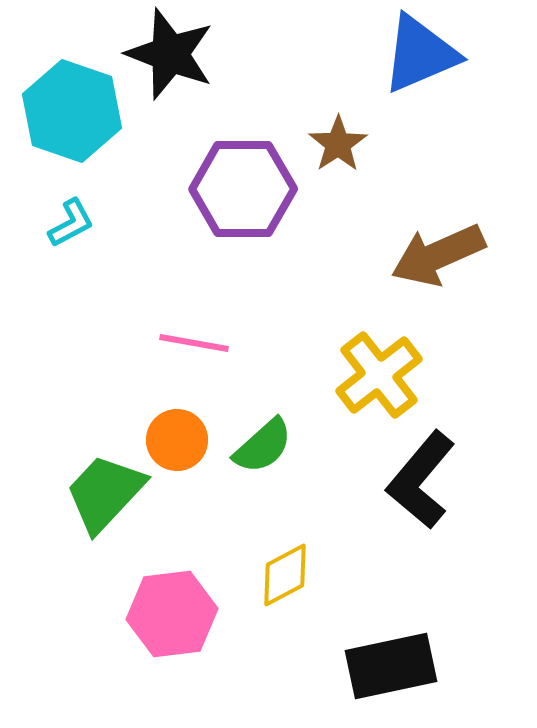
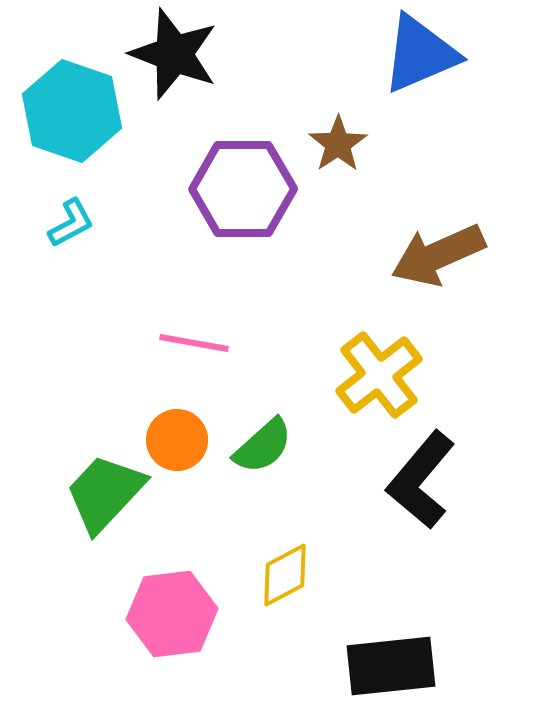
black star: moved 4 px right
black rectangle: rotated 6 degrees clockwise
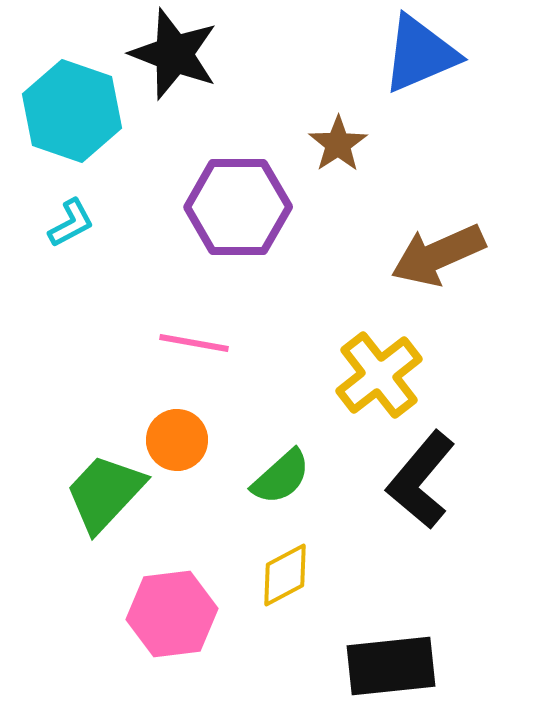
purple hexagon: moved 5 px left, 18 px down
green semicircle: moved 18 px right, 31 px down
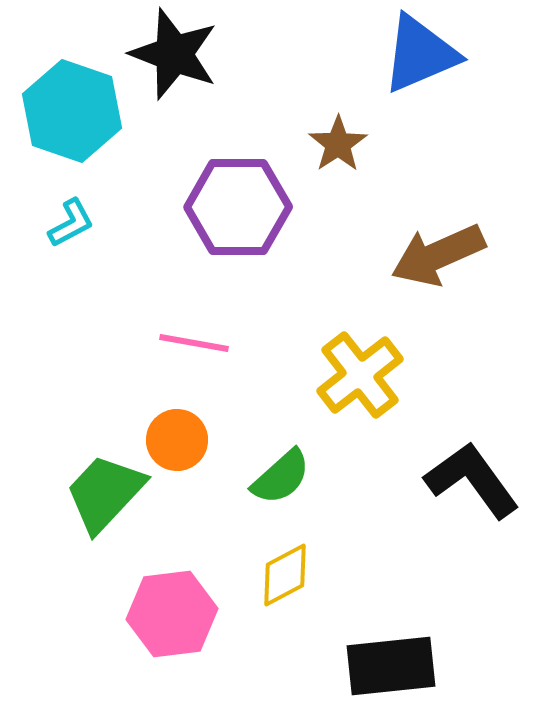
yellow cross: moved 19 px left
black L-shape: moved 51 px right; rotated 104 degrees clockwise
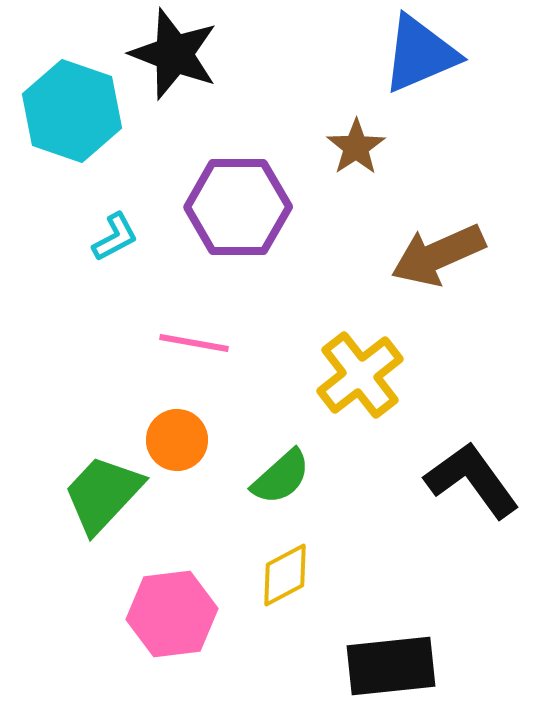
brown star: moved 18 px right, 3 px down
cyan L-shape: moved 44 px right, 14 px down
green trapezoid: moved 2 px left, 1 px down
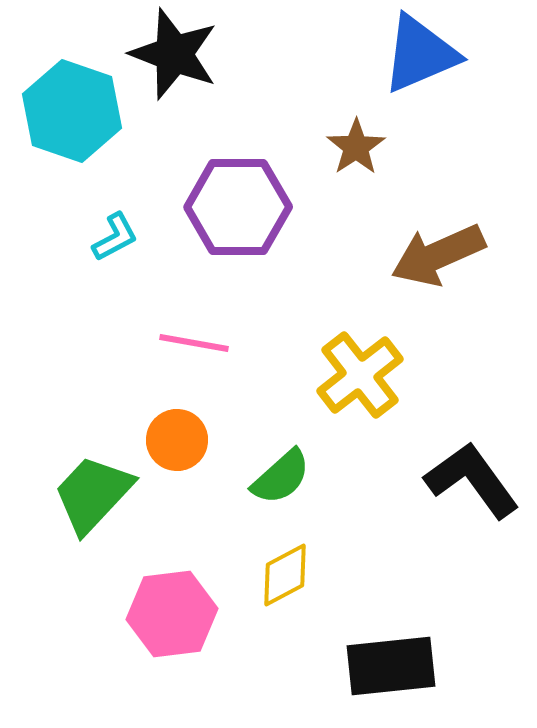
green trapezoid: moved 10 px left
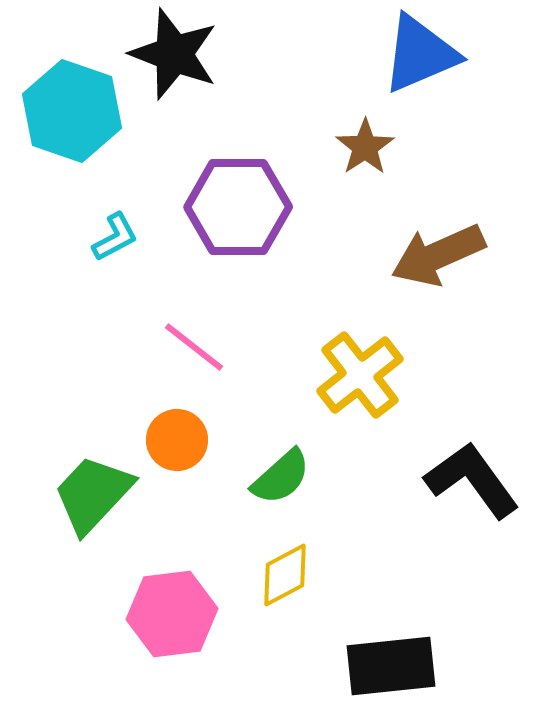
brown star: moved 9 px right
pink line: moved 4 px down; rotated 28 degrees clockwise
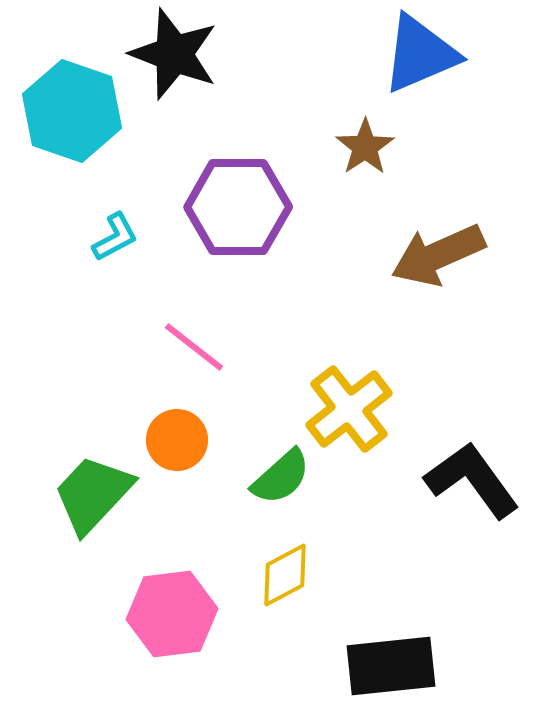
yellow cross: moved 11 px left, 34 px down
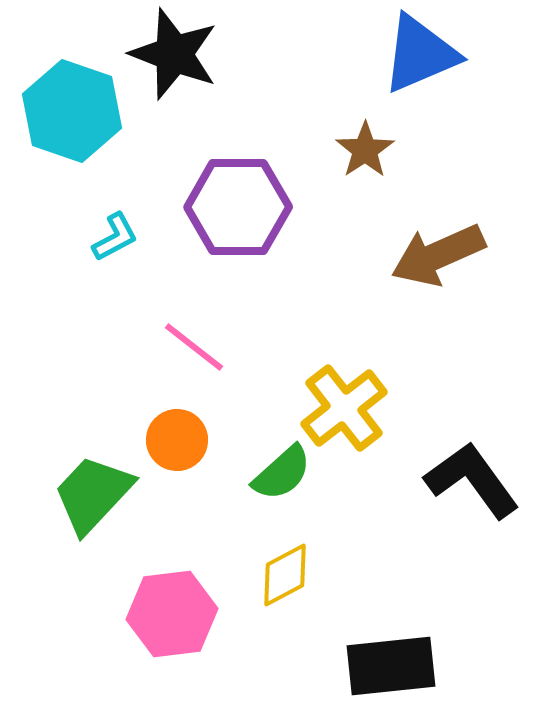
brown star: moved 3 px down
yellow cross: moved 5 px left, 1 px up
green semicircle: moved 1 px right, 4 px up
